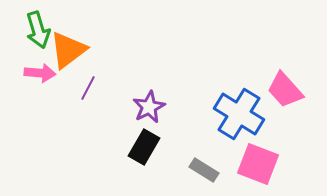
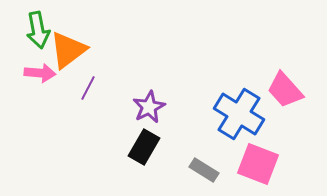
green arrow: rotated 6 degrees clockwise
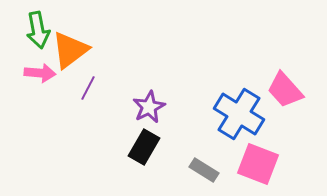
orange triangle: moved 2 px right
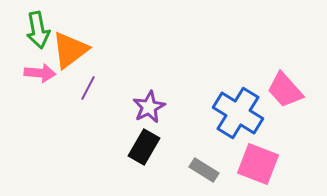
blue cross: moved 1 px left, 1 px up
